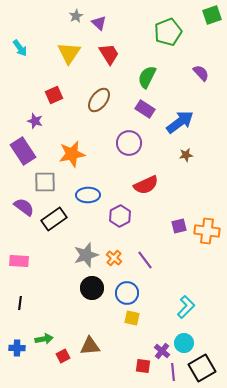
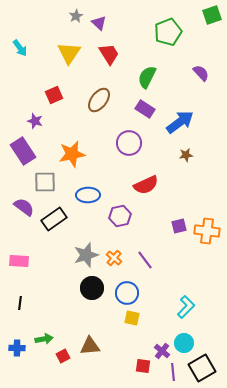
purple hexagon at (120, 216): rotated 15 degrees clockwise
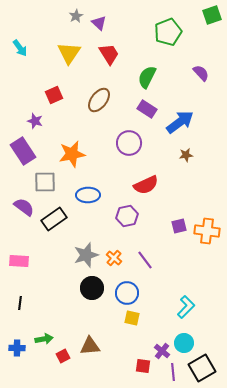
purple rectangle at (145, 109): moved 2 px right
purple hexagon at (120, 216): moved 7 px right
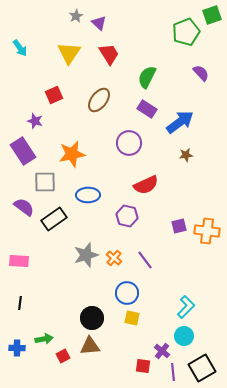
green pentagon at (168, 32): moved 18 px right
purple hexagon at (127, 216): rotated 25 degrees clockwise
black circle at (92, 288): moved 30 px down
cyan circle at (184, 343): moved 7 px up
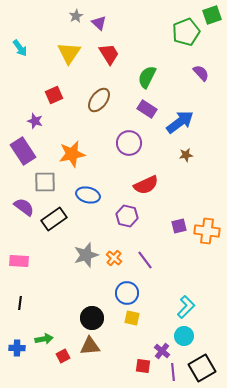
blue ellipse at (88, 195): rotated 15 degrees clockwise
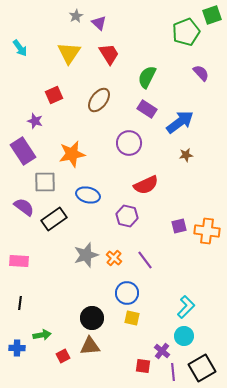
green arrow at (44, 339): moved 2 px left, 4 px up
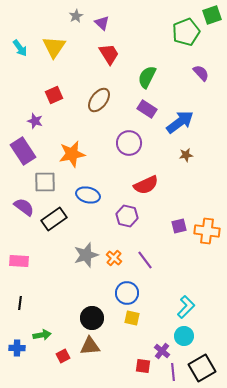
purple triangle at (99, 23): moved 3 px right
yellow triangle at (69, 53): moved 15 px left, 6 px up
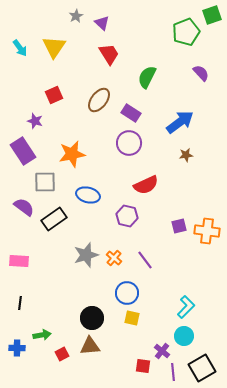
purple rectangle at (147, 109): moved 16 px left, 4 px down
red square at (63, 356): moved 1 px left, 2 px up
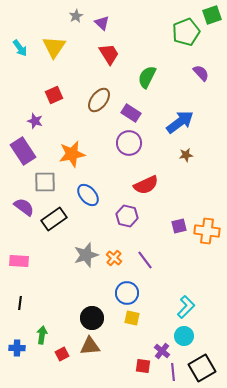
blue ellipse at (88, 195): rotated 35 degrees clockwise
green arrow at (42, 335): rotated 72 degrees counterclockwise
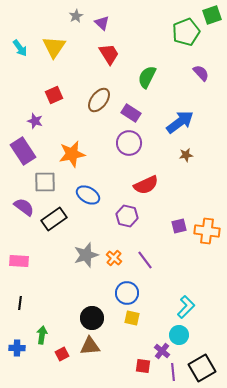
blue ellipse at (88, 195): rotated 20 degrees counterclockwise
cyan circle at (184, 336): moved 5 px left, 1 px up
